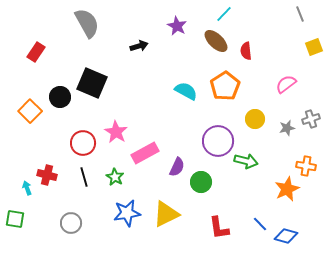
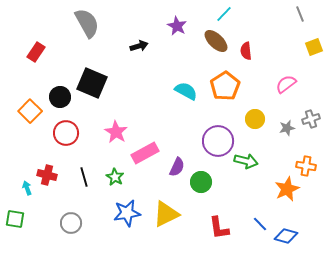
red circle: moved 17 px left, 10 px up
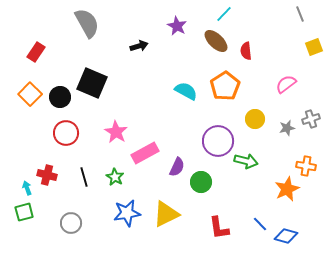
orange square: moved 17 px up
green square: moved 9 px right, 7 px up; rotated 24 degrees counterclockwise
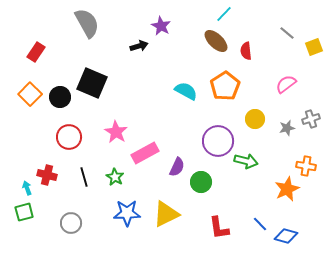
gray line: moved 13 px left, 19 px down; rotated 28 degrees counterclockwise
purple star: moved 16 px left
red circle: moved 3 px right, 4 px down
blue star: rotated 8 degrees clockwise
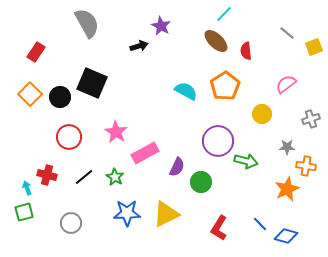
yellow circle: moved 7 px right, 5 px up
gray star: moved 19 px down; rotated 14 degrees clockwise
black line: rotated 66 degrees clockwise
red L-shape: rotated 40 degrees clockwise
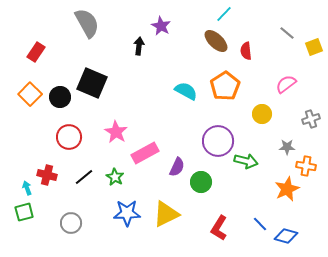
black arrow: rotated 66 degrees counterclockwise
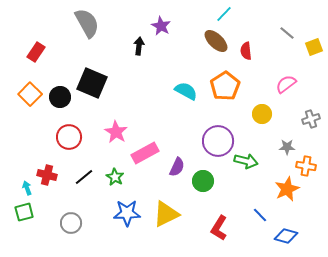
green circle: moved 2 px right, 1 px up
blue line: moved 9 px up
